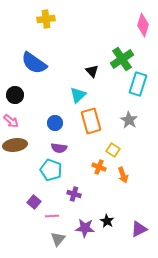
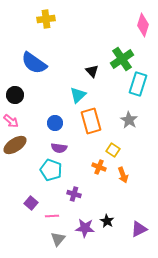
brown ellipse: rotated 25 degrees counterclockwise
purple square: moved 3 px left, 1 px down
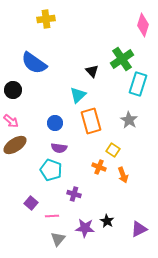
black circle: moved 2 px left, 5 px up
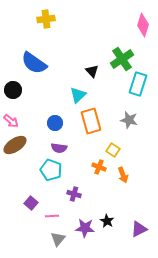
gray star: rotated 18 degrees counterclockwise
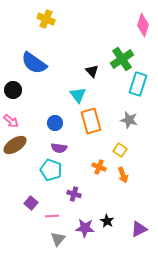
yellow cross: rotated 30 degrees clockwise
cyan triangle: rotated 24 degrees counterclockwise
yellow square: moved 7 px right
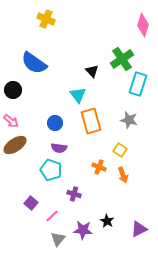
pink line: rotated 40 degrees counterclockwise
purple star: moved 2 px left, 2 px down
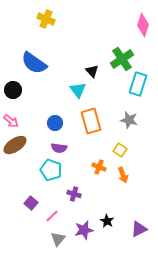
cyan triangle: moved 5 px up
purple star: moved 1 px right; rotated 18 degrees counterclockwise
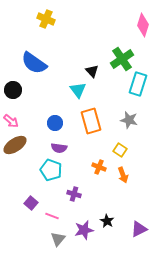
pink line: rotated 64 degrees clockwise
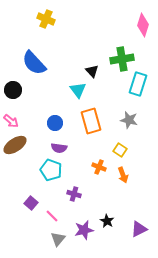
green cross: rotated 25 degrees clockwise
blue semicircle: rotated 12 degrees clockwise
pink line: rotated 24 degrees clockwise
